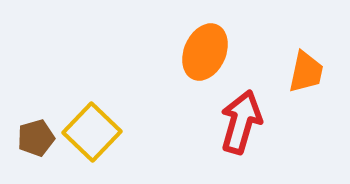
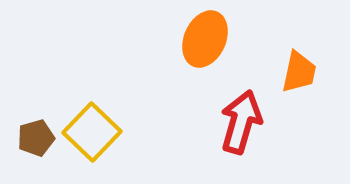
orange ellipse: moved 13 px up
orange trapezoid: moved 7 px left
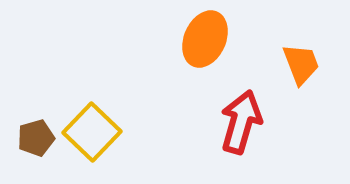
orange trapezoid: moved 2 px right, 8 px up; rotated 33 degrees counterclockwise
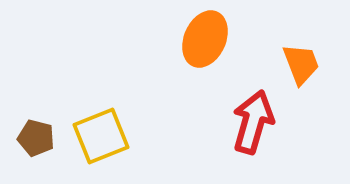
red arrow: moved 12 px right
yellow square: moved 9 px right, 4 px down; rotated 24 degrees clockwise
brown pentagon: rotated 30 degrees clockwise
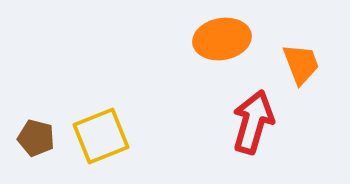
orange ellipse: moved 17 px right; rotated 56 degrees clockwise
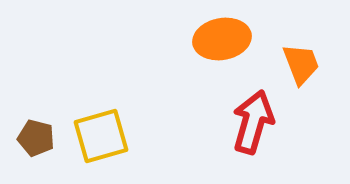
yellow square: rotated 6 degrees clockwise
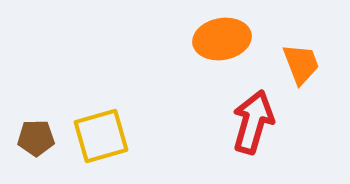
brown pentagon: rotated 15 degrees counterclockwise
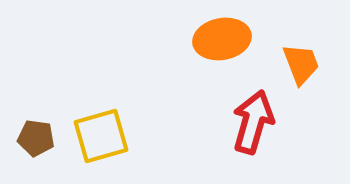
brown pentagon: rotated 9 degrees clockwise
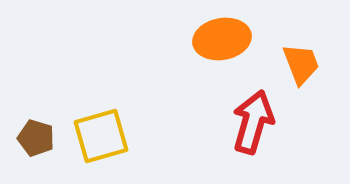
brown pentagon: rotated 9 degrees clockwise
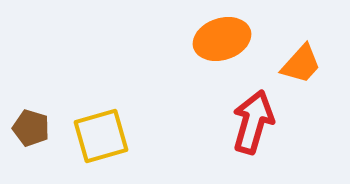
orange ellipse: rotated 8 degrees counterclockwise
orange trapezoid: rotated 63 degrees clockwise
brown pentagon: moved 5 px left, 10 px up
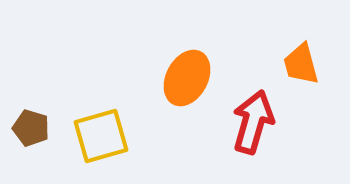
orange ellipse: moved 35 px left, 39 px down; rotated 44 degrees counterclockwise
orange trapezoid: rotated 123 degrees clockwise
